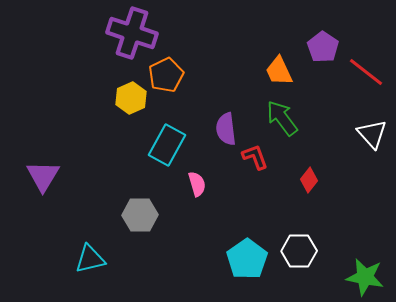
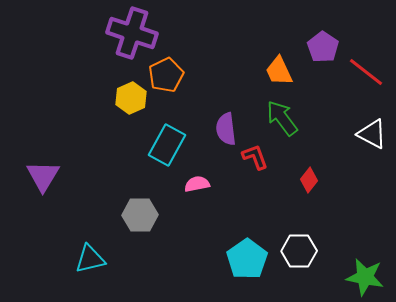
white triangle: rotated 20 degrees counterclockwise
pink semicircle: rotated 85 degrees counterclockwise
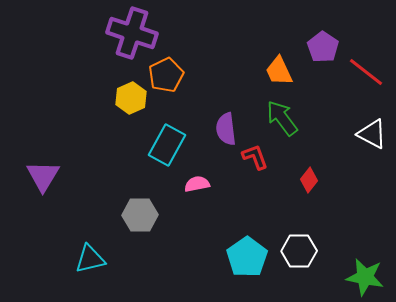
cyan pentagon: moved 2 px up
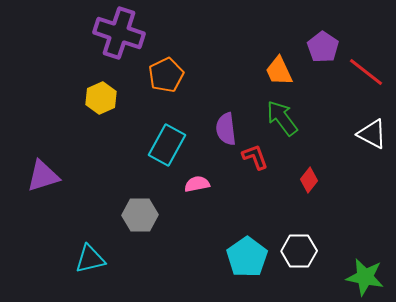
purple cross: moved 13 px left
yellow hexagon: moved 30 px left
purple triangle: rotated 42 degrees clockwise
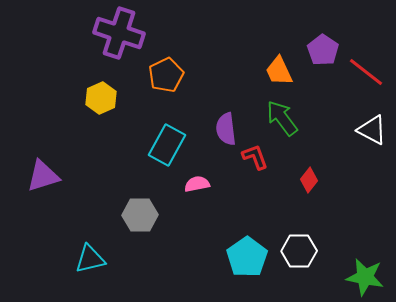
purple pentagon: moved 3 px down
white triangle: moved 4 px up
